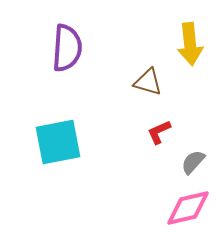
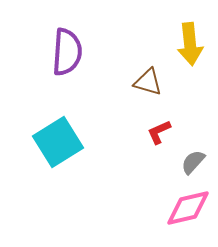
purple semicircle: moved 4 px down
cyan square: rotated 21 degrees counterclockwise
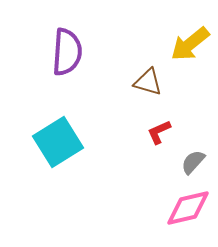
yellow arrow: rotated 57 degrees clockwise
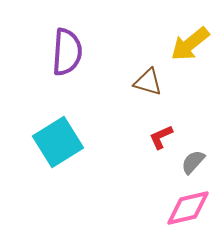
red L-shape: moved 2 px right, 5 px down
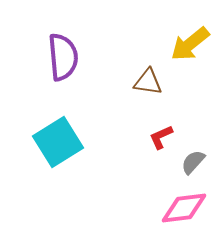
purple semicircle: moved 4 px left, 5 px down; rotated 9 degrees counterclockwise
brown triangle: rotated 8 degrees counterclockwise
pink diamond: moved 4 px left; rotated 6 degrees clockwise
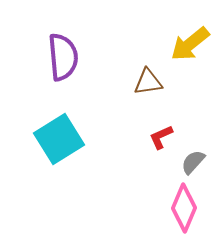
brown triangle: rotated 16 degrees counterclockwise
cyan square: moved 1 px right, 3 px up
pink diamond: rotated 60 degrees counterclockwise
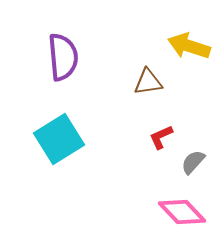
yellow arrow: moved 1 px left, 2 px down; rotated 57 degrees clockwise
pink diamond: moved 2 px left, 4 px down; rotated 66 degrees counterclockwise
